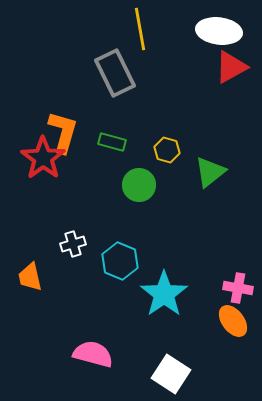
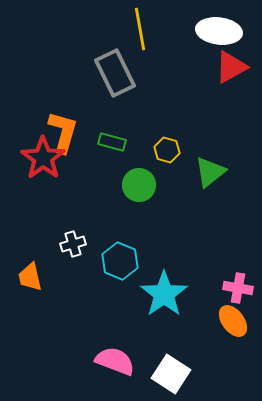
pink semicircle: moved 22 px right, 7 px down; rotated 6 degrees clockwise
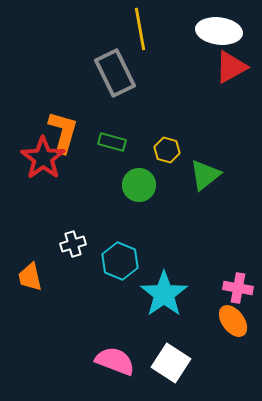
green triangle: moved 5 px left, 3 px down
white square: moved 11 px up
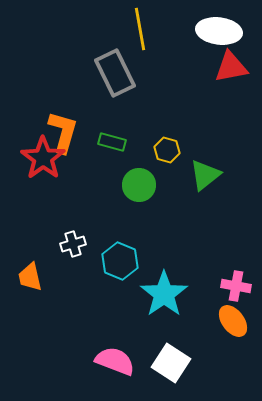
red triangle: rotated 18 degrees clockwise
pink cross: moved 2 px left, 2 px up
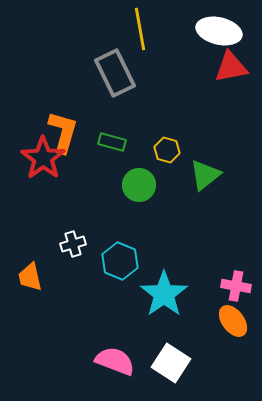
white ellipse: rotated 6 degrees clockwise
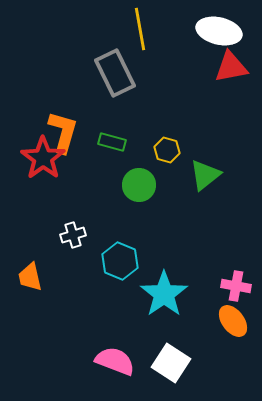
white cross: moved 9 px up
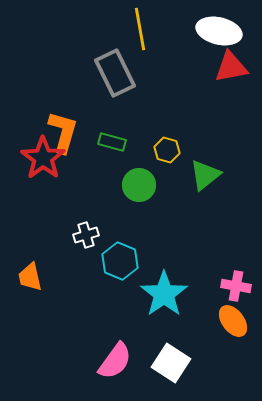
white cross: moved 13 px right
pink semicircle: rotated 105 degrees clockwise
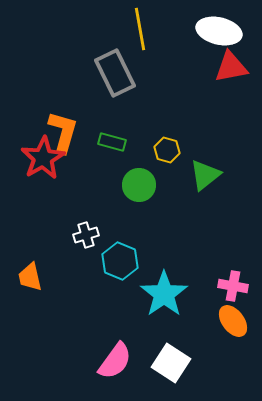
red star: rotated 6 degrees clockwise
pink cross: moved 3 px left
